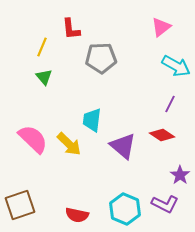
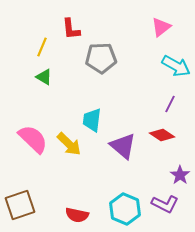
green triangle: rotated 18 degrees counterclockwise
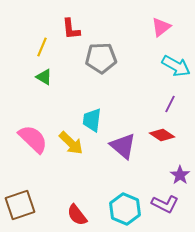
yellow arrow: moved 2 px right, 1 px up
red semicircle: rotated 40 degrees clockwise
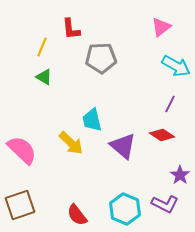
cyan trapezoid: rotated 20 degrees counterclockwise
pink semicircle: moved 11 px left, 11 px down
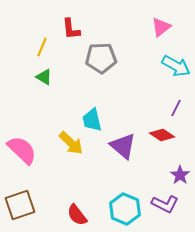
purple line: moved 6 px right, 4 px down
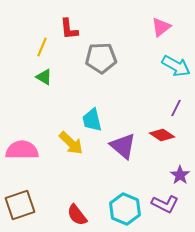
red L-shape: moved 2 px left
pink semicircle: rotated 44 degrees counterclockwise
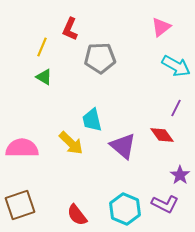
red L-shape: moved 1 px right; rotated 30 degrees clockwise
gray pentagon: moved 1 px left
red diamond: rotated 20 degrees clockwise
pink semicircle: moved 2 px up
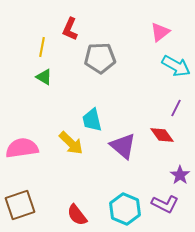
pink triangle: moved 1 px left, 5 px down
yellow line: rotated 12 degrees counterclockwise
pink semicircle: rotated 8 degrees counterclockwise
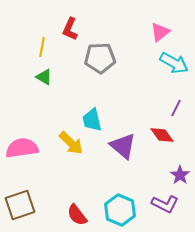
cyan arrow: moved 2 px left, 3 px up
cyan hexagon: moved 5 px left, 1 px down
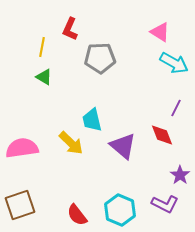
pink triangle: rotated 50 degrees counterclockwise
red diamond: rotated 15 degrees clockwise
